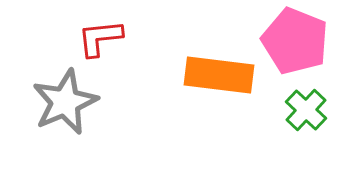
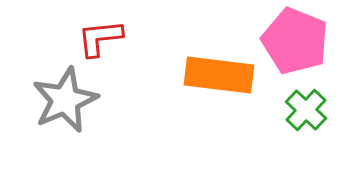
gray star: moved 2 px up
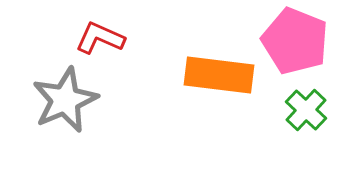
red L-shape: rotated 30 degrees clockwise
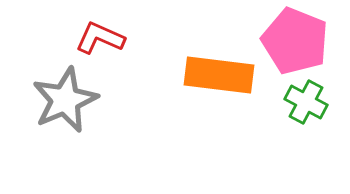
green cross: moved 8 px up; rotated 15 degrees counterclockwise
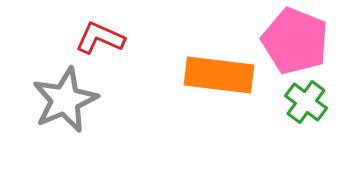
green cross: rotated 9 degrees clockwise
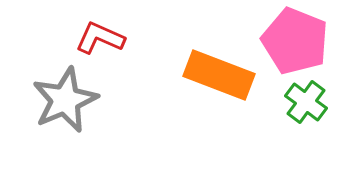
orange rectangle: rotated 14 degrees clockwise
